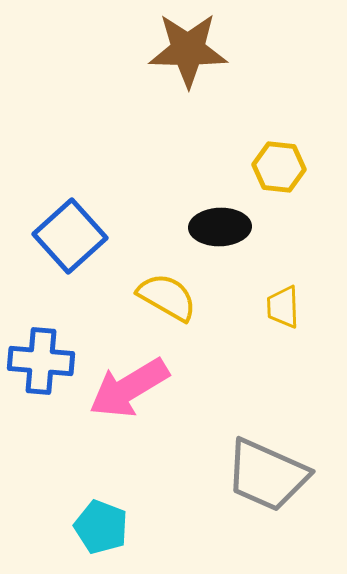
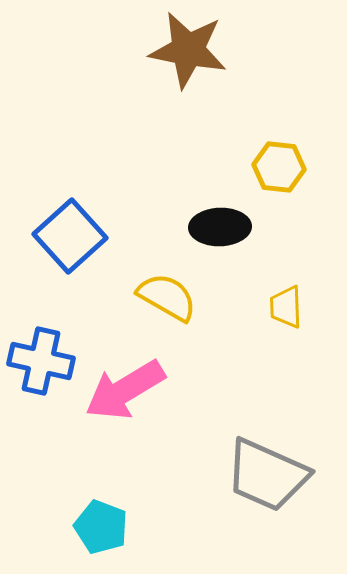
brown star: rotated 10 degrees clockwise
yellow trapezoid: moved 3 px right
blue cross: rotated 8 degrees clockwise
pink arrow: moved 4 px left, 2 px down
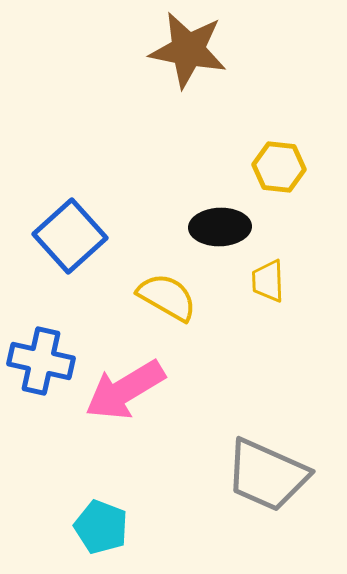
yellow trapezoid: moved 18 px left, 26 px up
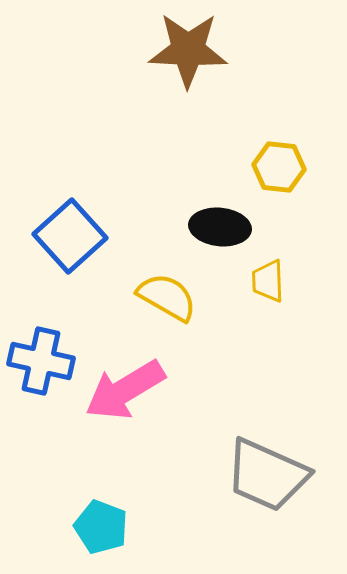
brown star: rotated 8 degrees counterclockwise
black ellipse: rotated 8 degrees clockwise
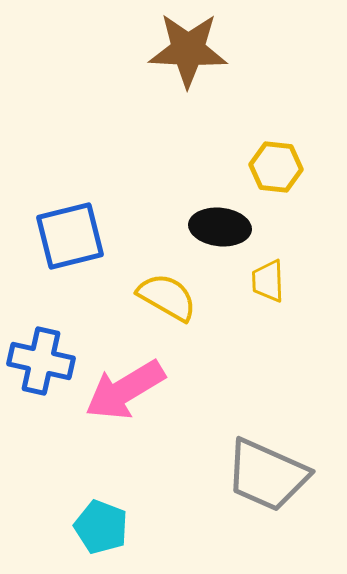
yellow hexagon: moved 3 px left
blue square: rotated 28 degrees clockwise
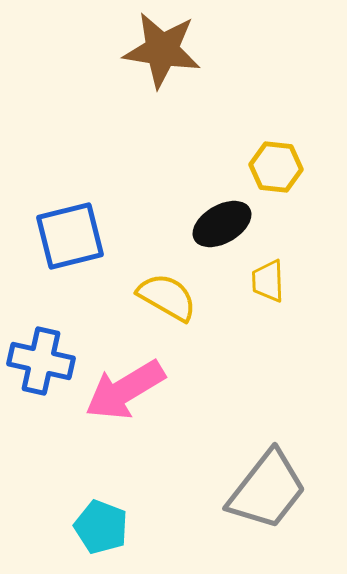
brown star: moved 26 px left; rotated 6 degrees clockwise
black ellipse: moved 2 px right, 3 px up; rotated 36 degrees counterclockwise
gray trapezoid: moved 15 px down; rotated 76 degrees counterclockwise
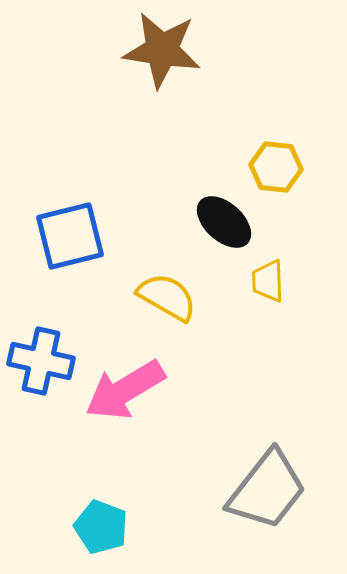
black ellipse: moved 2 px right, 2 px up; rotated 72 degrees clockwise
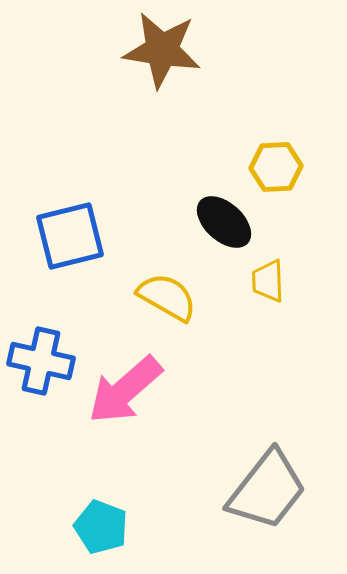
yellow hexagon: rotated 9 degrees counterclockwise
pink arrow: rotated 10 degrees counterclockwise
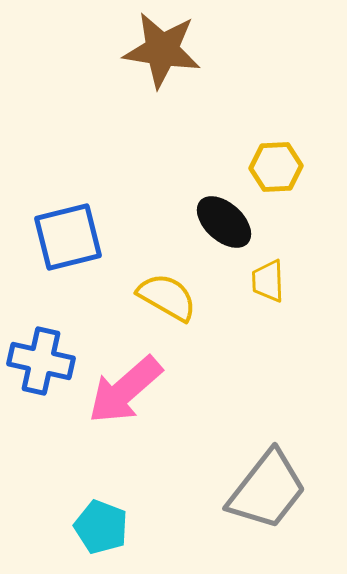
blue square: moved 2 px left, 1 px down
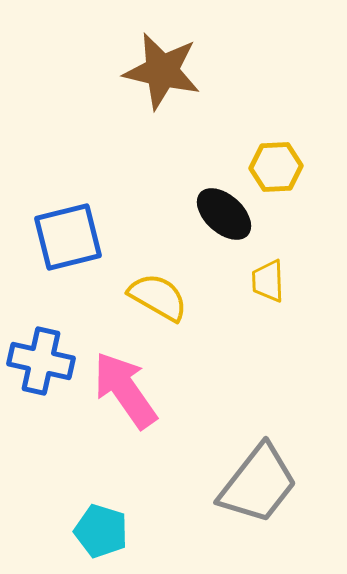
brown star: moved 21 px down; rotated 4 degrees clockwise
black ellipse: moved 8 px up
yellow semicircle: moved 9 px left
pink arrow: rotated 96 degrees clockwise
gray trapezoid: moved 9 px left, 6 px up
cyan pentagon: moved 4 px down; rotated 4 degrees counterclockwise
